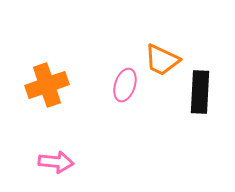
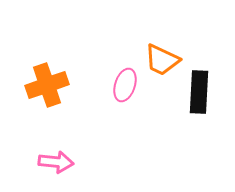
black rectangle: moved 1 px left
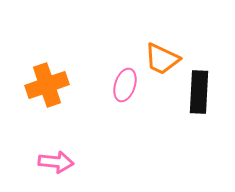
orange trapezoid: moved 1 px up
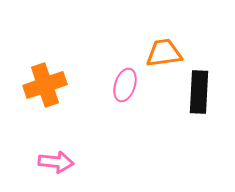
orange trapezoid: moved 2 px right, 6 px up; rotated 147 degrees clockwise
orange cross: moved 2 px left
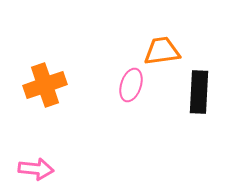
orange trapezoid: moved 2 px left, 2 px up
pink ellipse: moved 6 px right
pink arrow: moved 20 px left, 7 px down
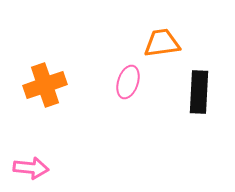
orange trapezoid: moved 8 px up
pink ellipse: moved 3 px left, 3 px up
pink arrow: moved 5 px left, 1 px up
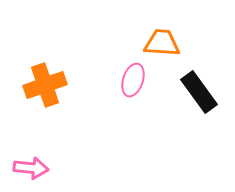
orange trapezoid: rotated 12 degrees clockwise
pink ellipse: moved 5 px right, 2 px up
black rectangle: rotated 39 degrees counterclockwise
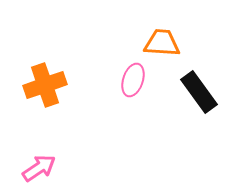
pink arrow: moved 8 px right; rotated 40 degrees counterclockwise
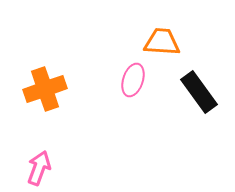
orange trapezoid: moved 1 px up
orange cross: moved 4 px down
pink arrow: rotated 36 degrees counterclockwise
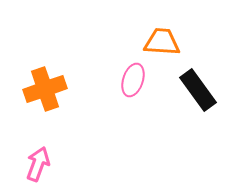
black rectangle: moved 1 px left, 2 px up
pink arrow: moved 1 px left, 4 px up
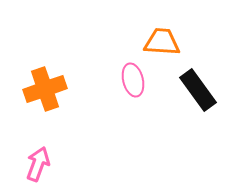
pink ellipse: rotated 32 degrees counterclockwise
